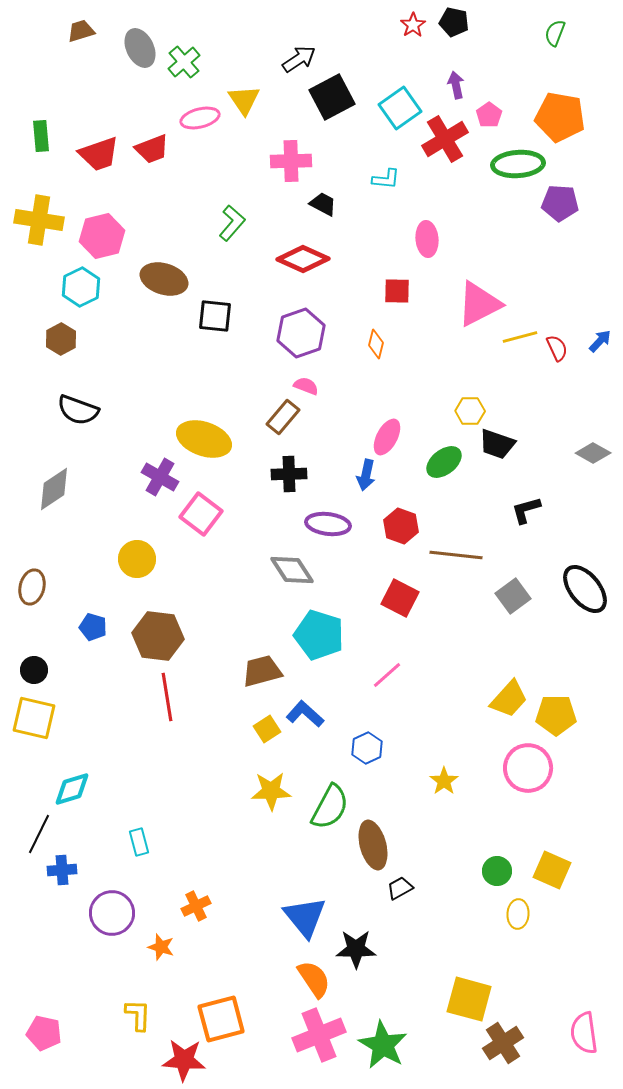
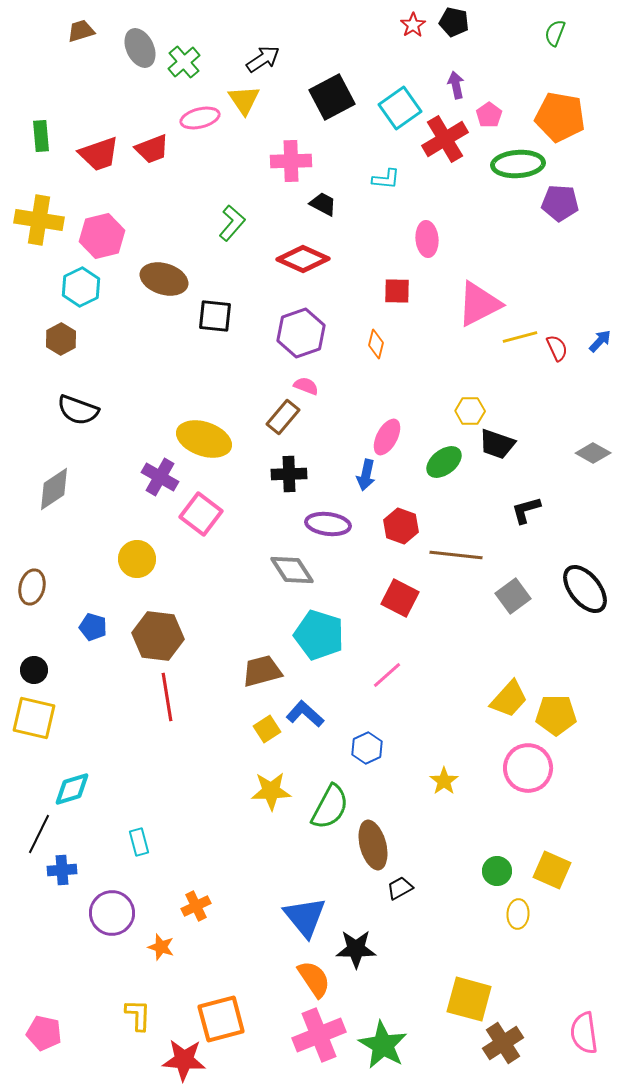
black arrow at (299, 59): moved 36 px left
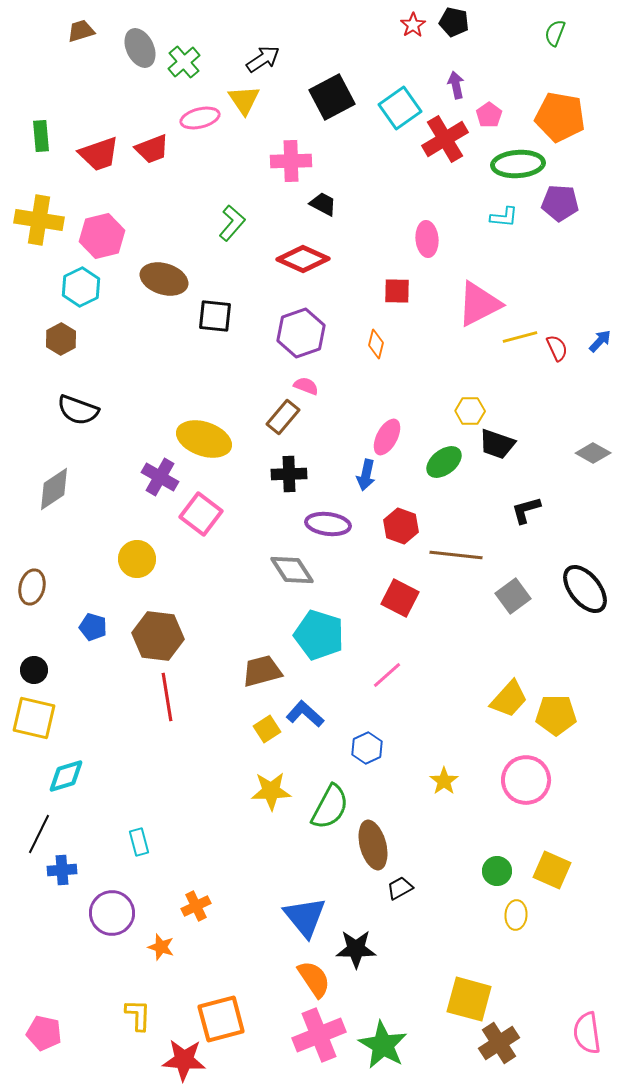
cyan L-shape at (386, 179): moved 118 px right, 38 px down
pink circle at (528, 768): moved 2 px left, 12 px down
cyan diamond at (72, 789): moved 6 px left, 13 px up
yellow ellipse at (518, 914): moved 2 px left, 1 px down
pink semicircle at (584, 1033): moved 3 px right
brown cross at (503, 1043): moved 4 px left
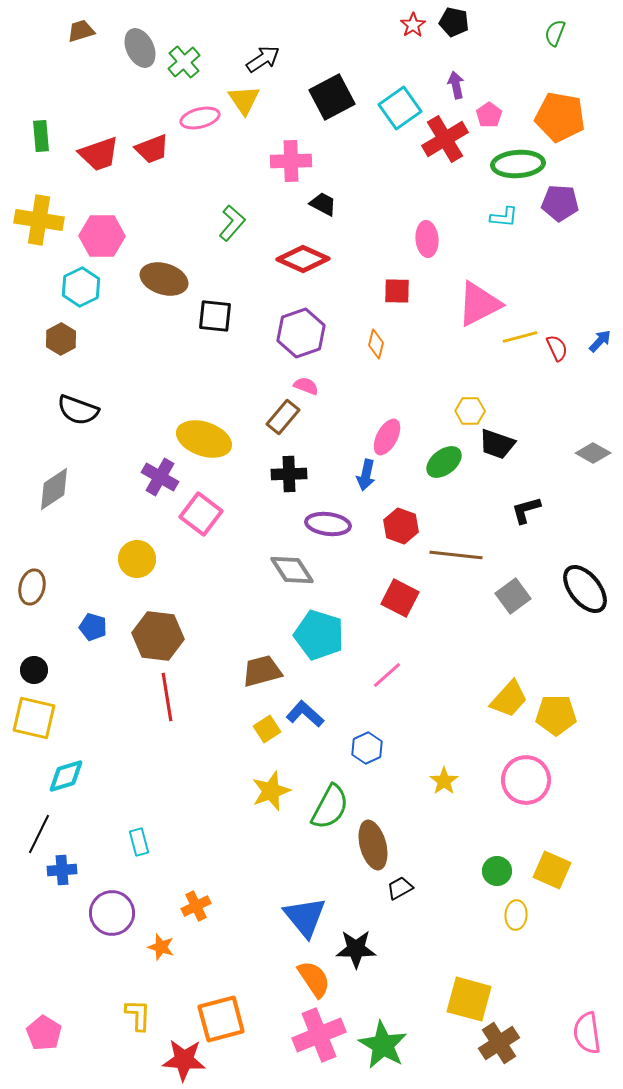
pink hexagon at (102, 236): rotated 15 degrees clockwise
yellow star at (271, 791): rotated 18 degrees counterclockwise
pink pentagon at (44, 1033): rotated 20 degrees clockwise
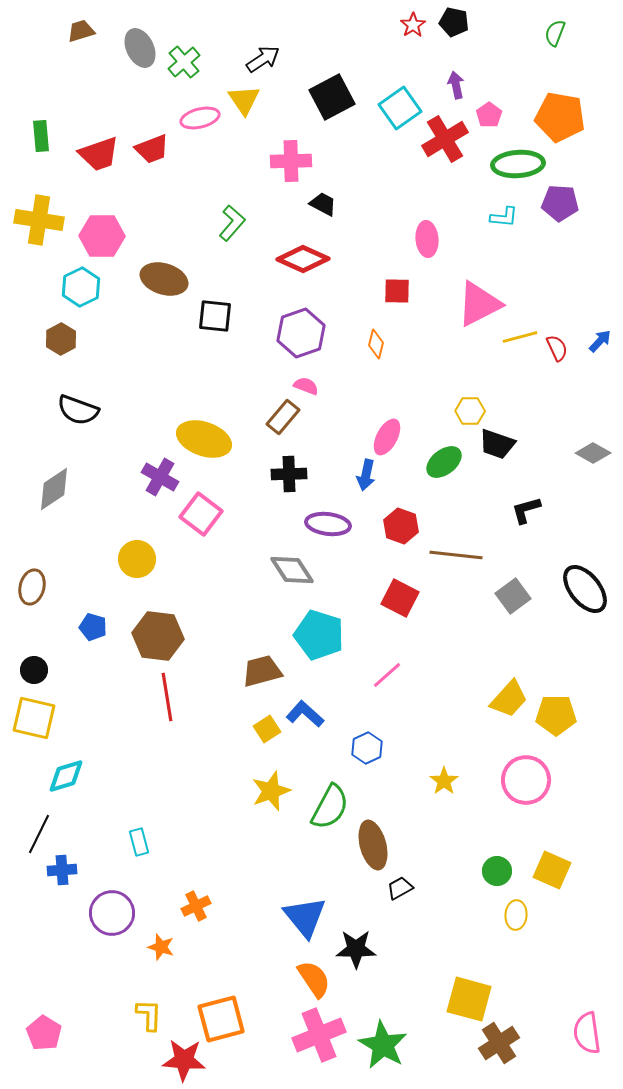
yellow L-shape at (138, 1015): moved 11 px right
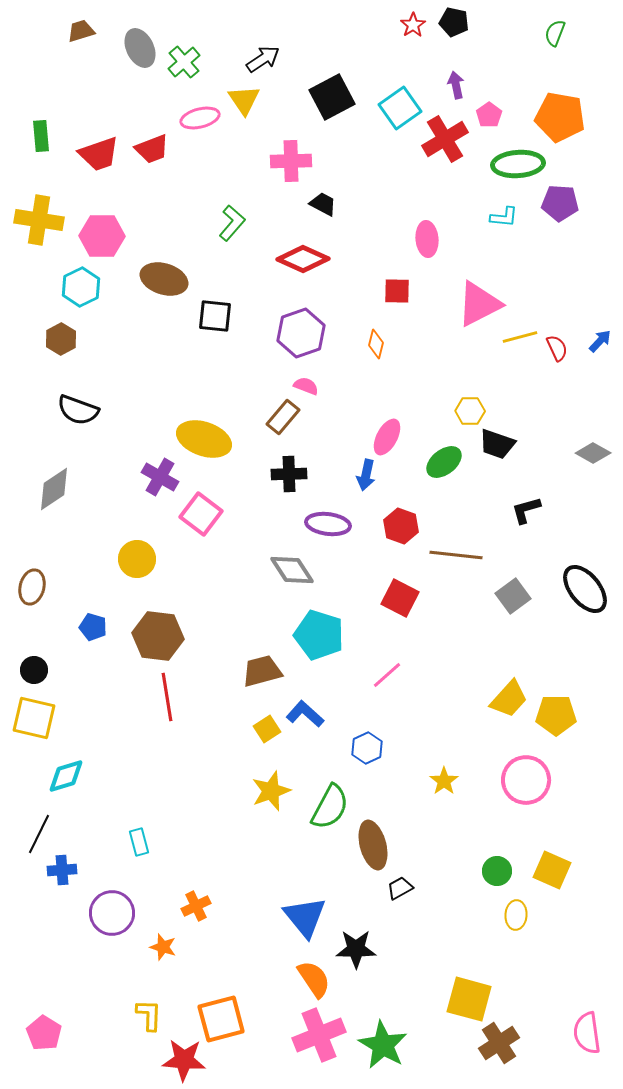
orange star at (161, 947): moved 2 px right
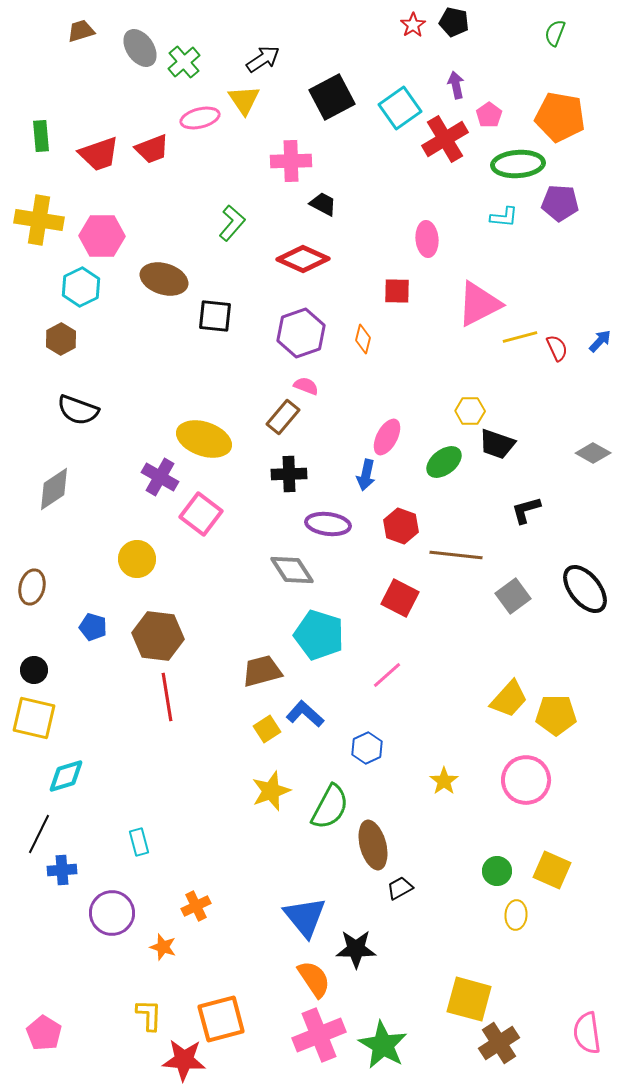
gray ellipse at (140, 48): rotated 9 degrees counterclockwise
orange diamond at (376, 344): moved 13 px left, 5 px up
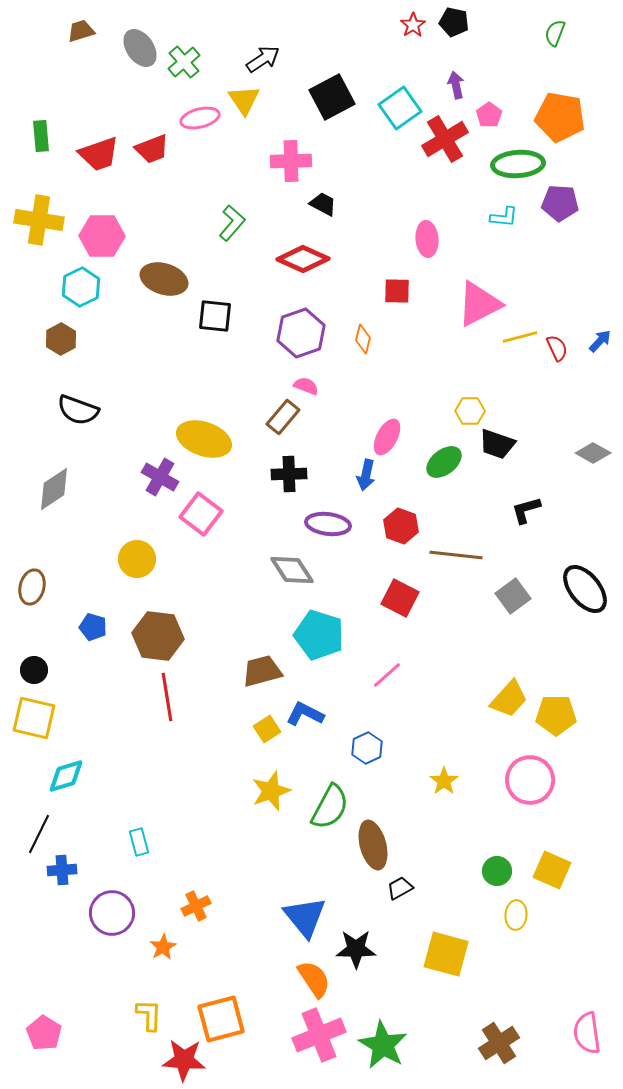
blue L-shape at (305, 714): rotated 15 degrees counterclockwise
pink circle at (526, 780): moved 4 px right
orange star at (163, 947): rotated 24 degrees clockwise
yellow square at (469, 999): moved 23 px left, 45 px up
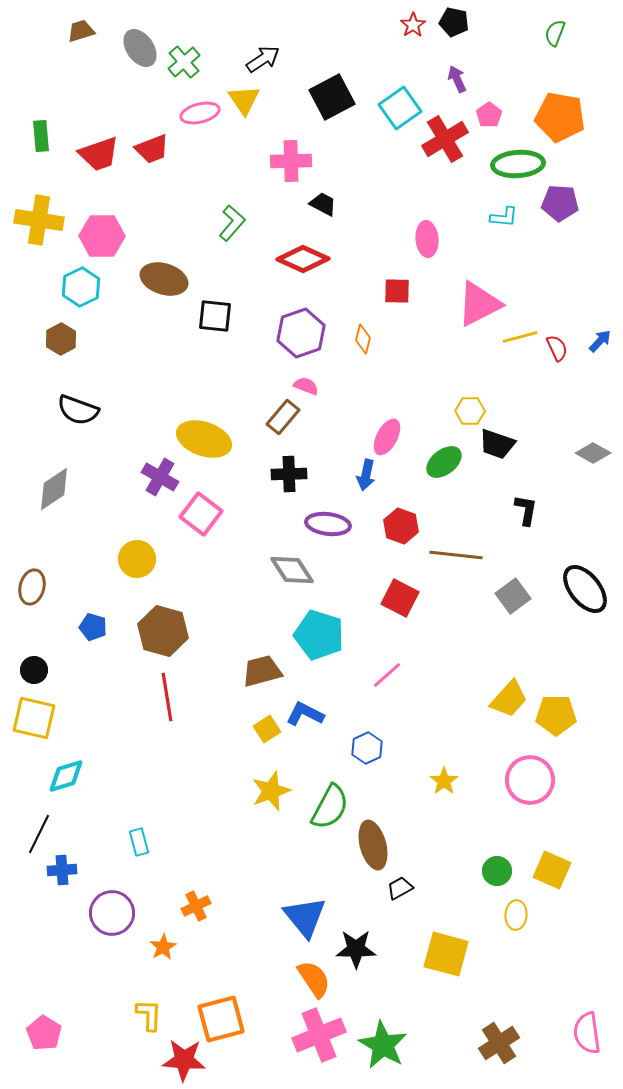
purple arrow at (456, 85): moved 1 px right, 6 px up; rotated 12 degrees counterclockwise
pink ellipse at (200, 118): moved 5 px up
black L-shape at (526, 510): rotated 116 degrees clockwise
brown hexagon at (158, 636): moved 5 px right, 5 px up; rotated 9 degrees clockwise
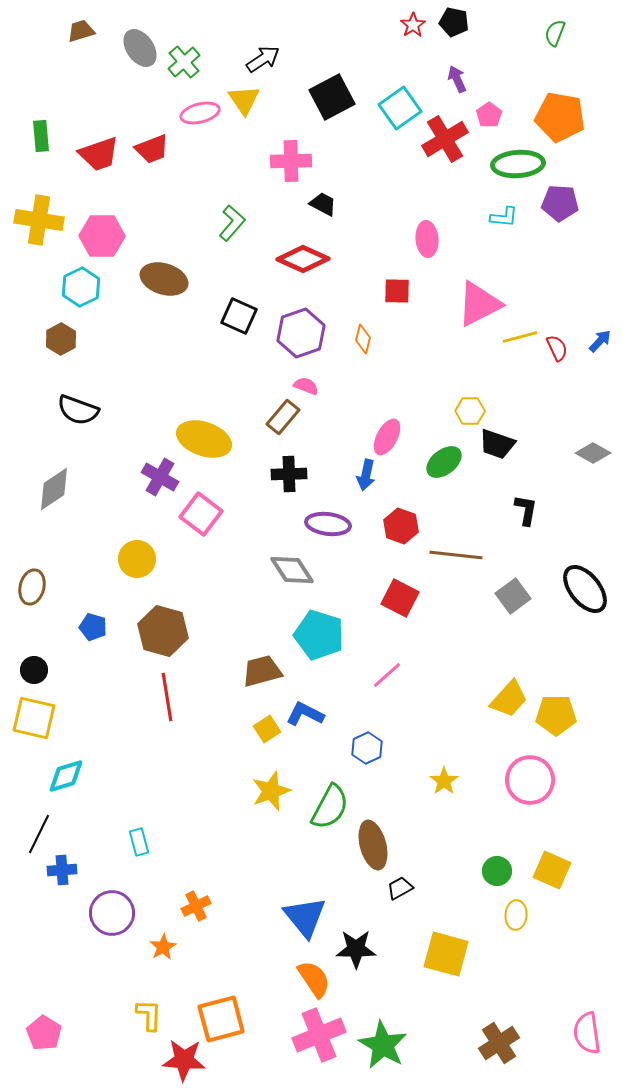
black square at (215, 316): moved 24 px right; rotated 18 degrees clockwise
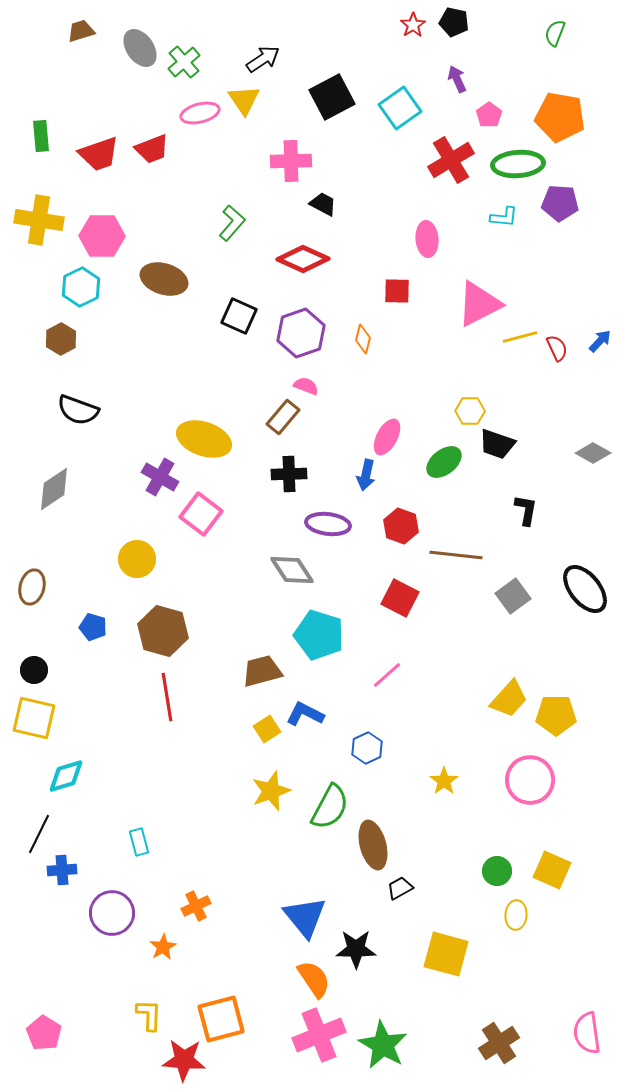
red cross at (445, 139): moved 6 px right, 21 px down
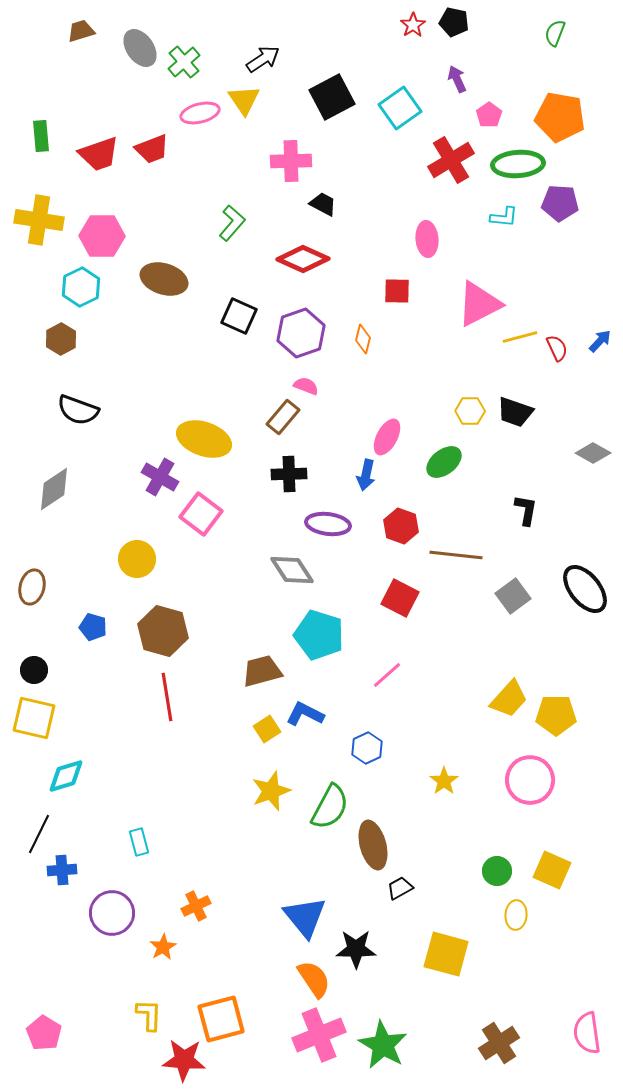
black trapezoid at (497, 444): moved 18 px right, 32 px up
